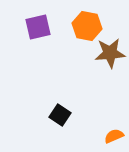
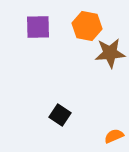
purple square: rotated 12 degrees clockwise
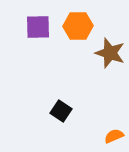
orange hexagon: moved 9 px left; rotated 12 degrees counterclockwise
brown star: rotated 24 degrees clockwise
black square: moved 1 px right, 4 px up
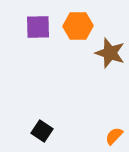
black square: moved 19 px left, 20 px down
orange semicircle: rotated 24 degrees counterclockwise
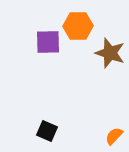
purple square: moved 10 px right, 15 px down
black square: moved 5 px right; rotated 10 degrees counterclockwise
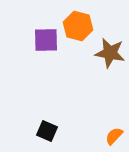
orange hexagon: rotated 16 degrees clockwise
purple square: moved 2 px left, 2 px up
brown star: rotated 8 degrees counterclockwise
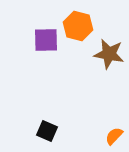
brown star: moved 1 px left, 1 px down
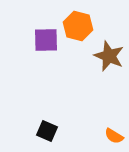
brown star: moved 2 px down; rotated 12 degrees clockwise
orange semicircle: rotated 102 degrees counterclockwise
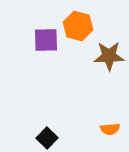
brown star: rotated 24 degrees counterclockwise
black square: moved 7 px down; rotated 20 degrees clockwise
orange semicircle: moved 4 px left, 7 px up; rotated 36 degrees counterclockwise
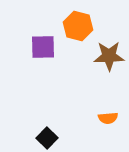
purple square: moved 3 px left, 7 px down
orange semicircle: moved 2 px left, 11 px up
